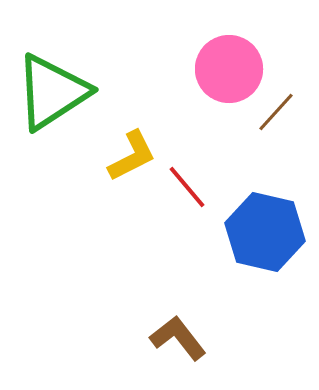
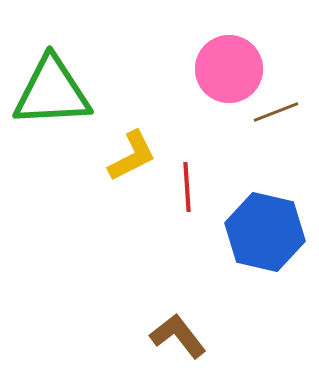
green triangle: rotated 30 degrees clockwise
brown line: rotated 27 degrees clockwise
red line: rotated 36 degrees clockwise
brown L-shape: moved 2 px up
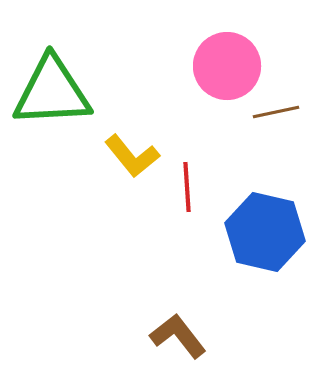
pink circle: moved 2 px left, 3 px up
brown line: rotated 9 degrees clockwise
yellow L-shape: rotated 78 degrees clockwise
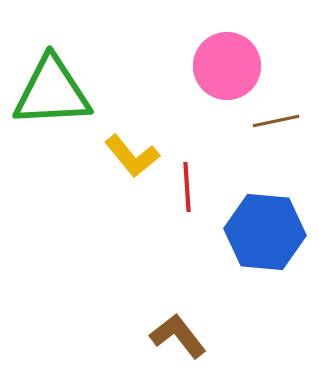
brown line: moved 9 px down
blue hexagon: rotated 8 degrees counterclockwise
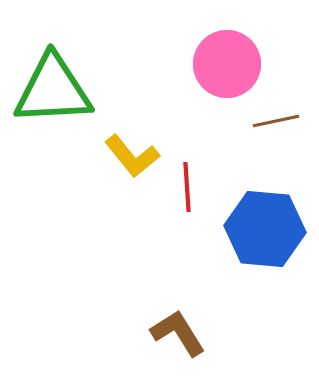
pink circle: moved 2 px up
green triangle: moved 1 px right, 2 px up
blue hexagon: moved 3 px up
brown L-shape: moved 3 px up; rotated 6 degrees clockwise
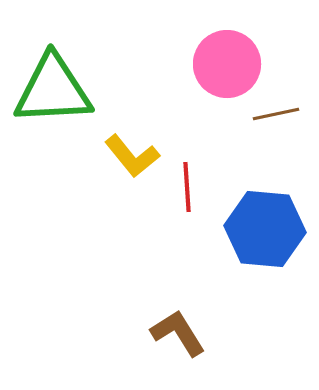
brown line: moved 7 px up
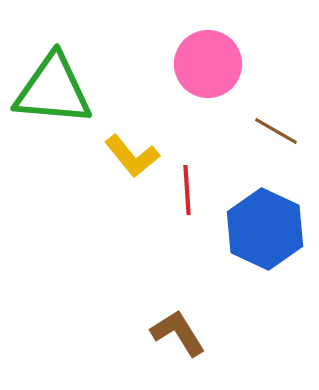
pink circle: moved 19 px left
green triangle: rotated 8 degrees clockwise
brown line: moved 17 px down; rotated 42 degrees clockwise
red line: moved 3 px down
blue hexagon: rotated 20 degrees clockwise
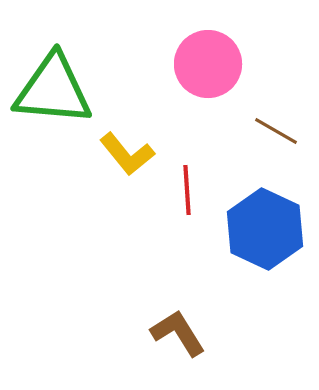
yellow L-shape: moved 5 px left, 2 px up
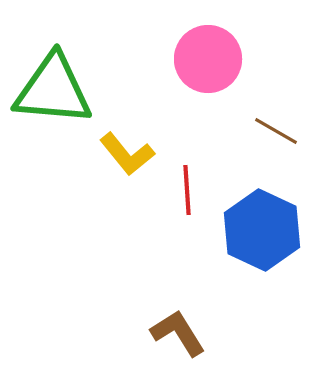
pink circle: moved 5 px up
blue hexagon: moved 3 px left, 1 px down
